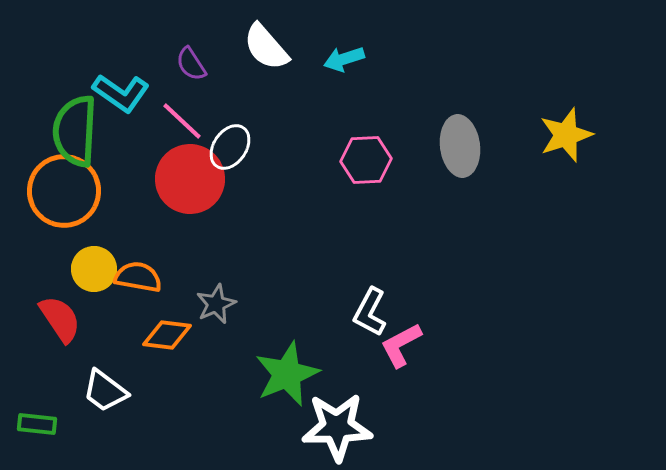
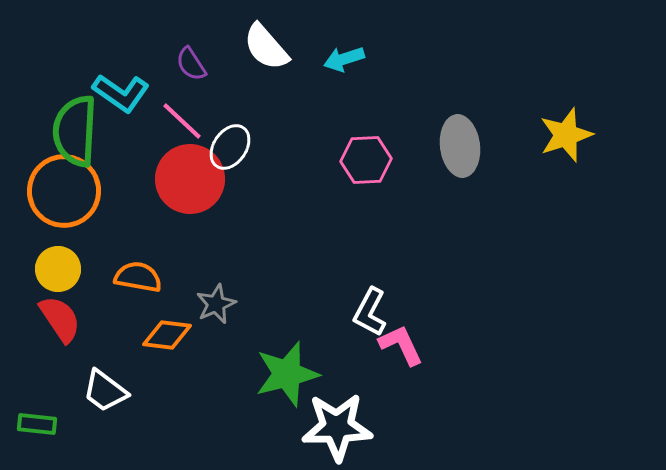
yellow circle: moved 36 px left
pink L-shape: rotated 93 degrees clockwise
green star: rotated 8 degrees clockwise
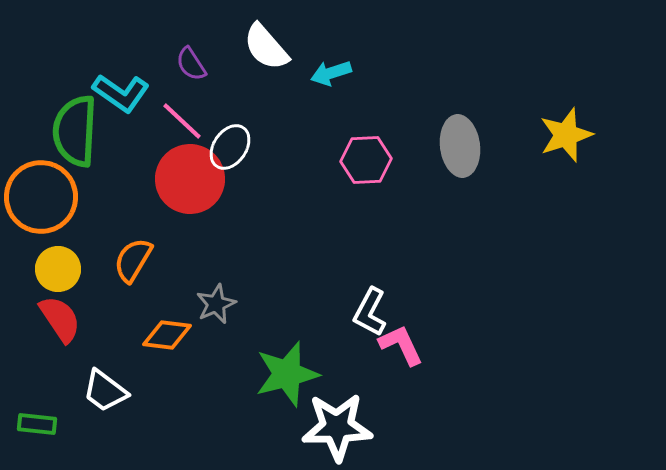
cyan arrow: moved 13 px left, 14 px down
orange circle: moved 23 px left, 6 px down
orange semicircle: moved 5 px left, 17 px up; rotated 69 degrees counterclockwise
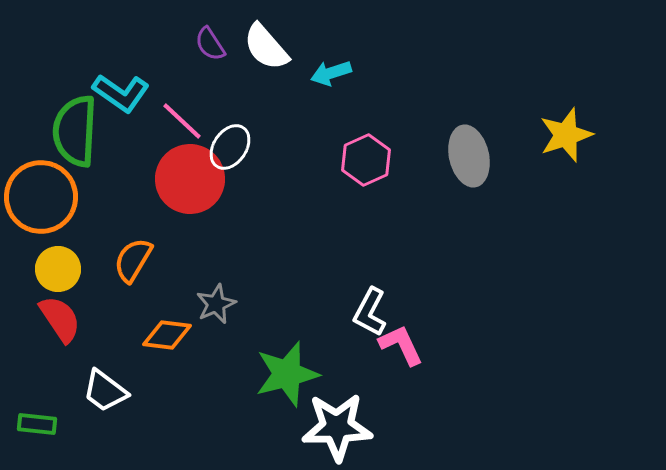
purple semicircle: moved 19 px right, 20 px up
gray ellipse: moved 9 px right, 10 px down; rotated 6 degrees counterclockwise
pink hexagon: rotated 21 degrees counterclockwise
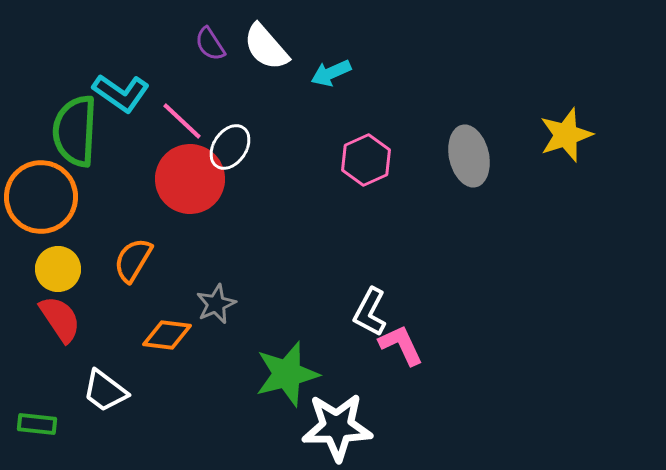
cyan arrow: rotated 6 degrees counterclockwise
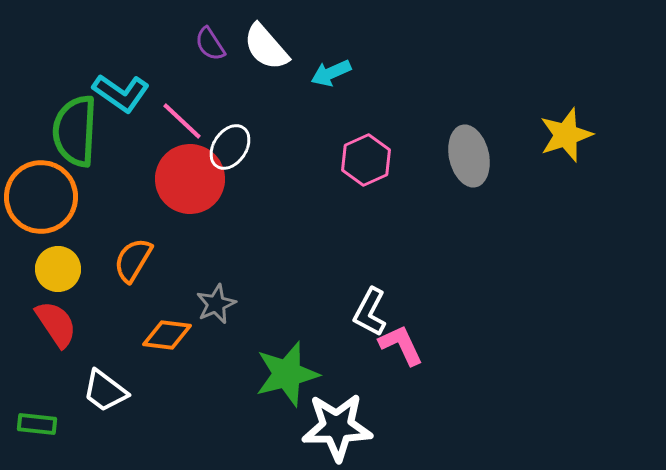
red semicircle: moved 4 px left, 5 px down
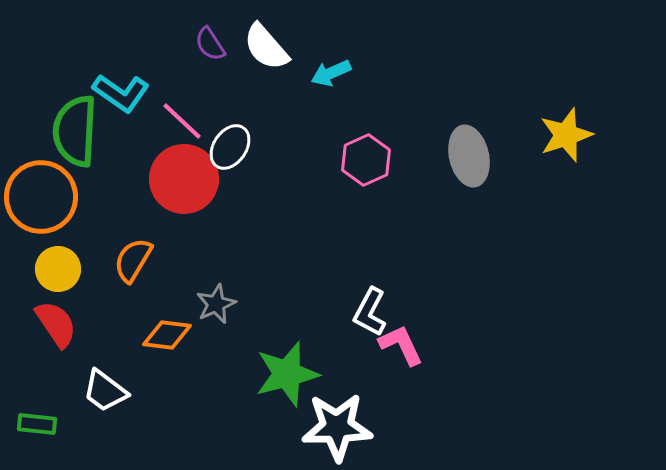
red circle: moved 6 px left
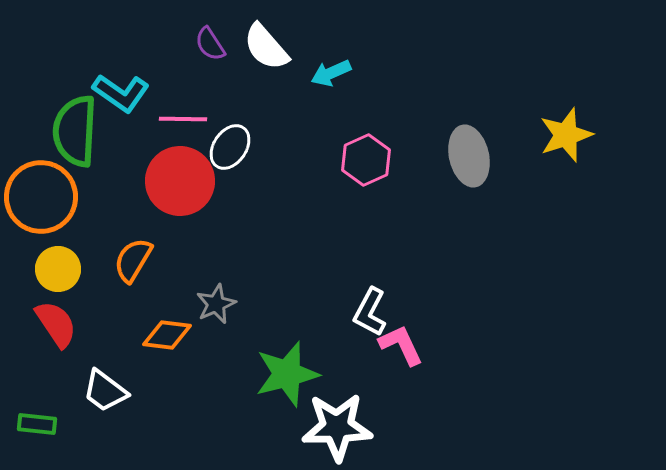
pink line: moved 1 px right, 2 px up; rotated 42 degrees counterclockwise
red circle: moved 4 px left, 2 px down
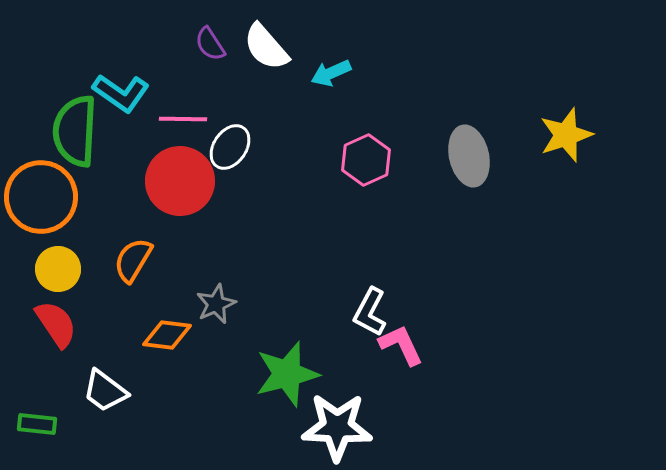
white star: rotated 4 degrees clockwise
